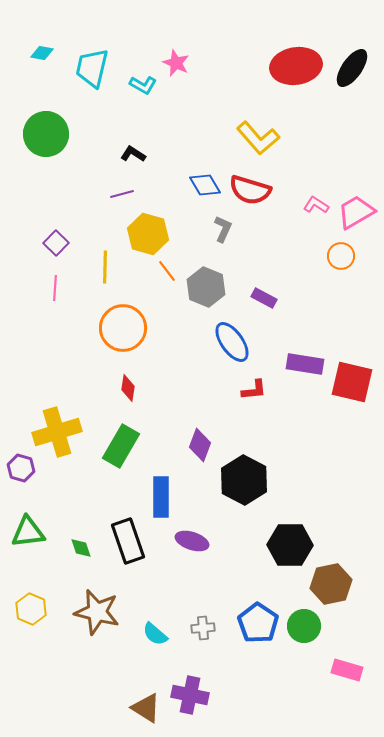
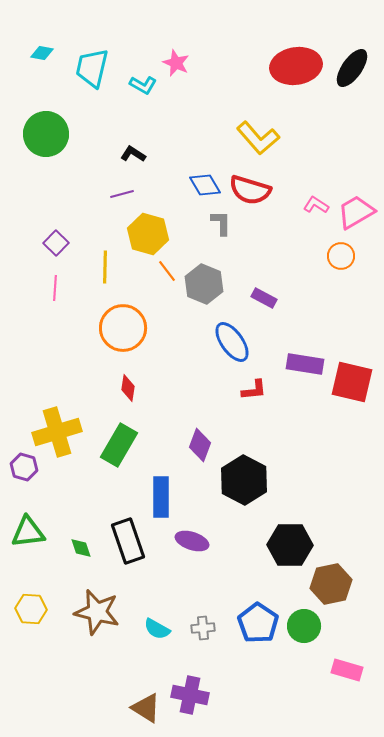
gray L-shape at (223, 229): moved 2 px left, 6 px up; rotated 24 degrees counterclockwise
gray hexagon at (206, 287): moved 2 px left, 3 px up
green rectangle at (121, 446): moved 2 px left, 1 px up
purple hexagon at (21, 468): moved 3 px right, 1 px up
yellow hexagon at (31, 609): rotated 20 degrees counterclockwise
cyan semicircle at (155, 634): moved 2 px right, 5 px up; rotated 12 degrees counterclockwise
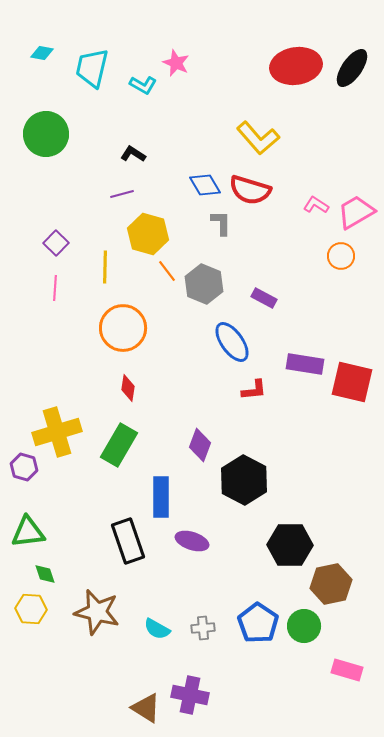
green diamond at (81, 548): moved 36 px left, 26 px down
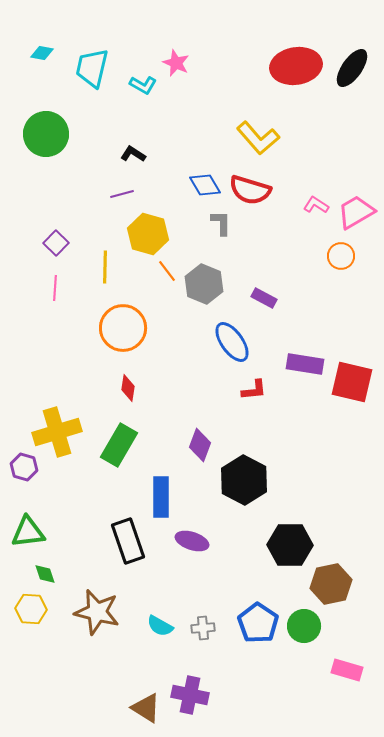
cyan semicircle at (157, 629): moved 3 px right, 3 px up
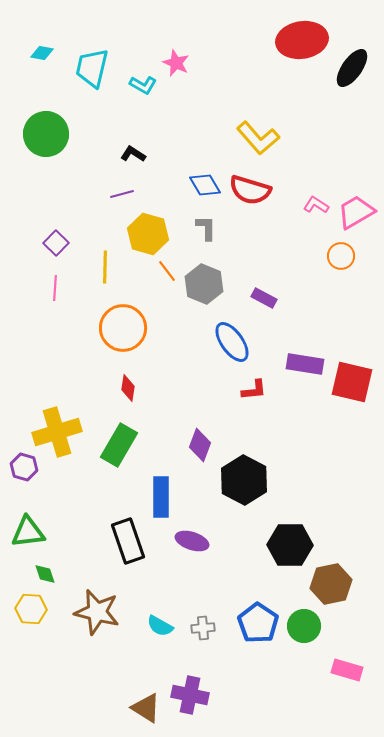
red ellipse at (296, 66): moved 6 px right, 26 px up
gray L-shape at (221, 223): moved 15 px left, 5 px down
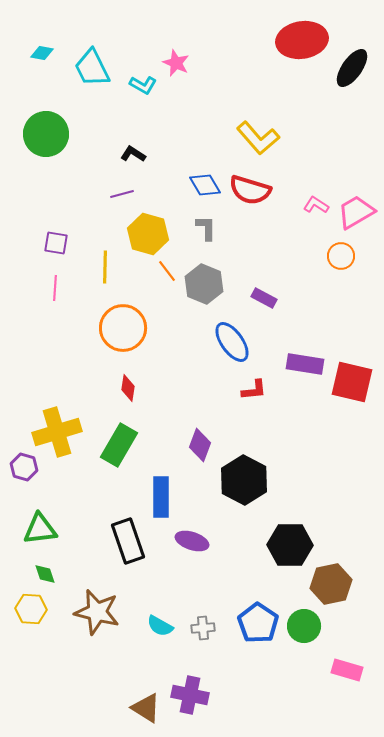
cyan trapezoid at (92, 68): rotated 39 degrees counterclockwise
purple square at (56, 243): rotated 35 degrees counterclockwise
green triangle at (28, 532): moved 12 px right, 3 px up
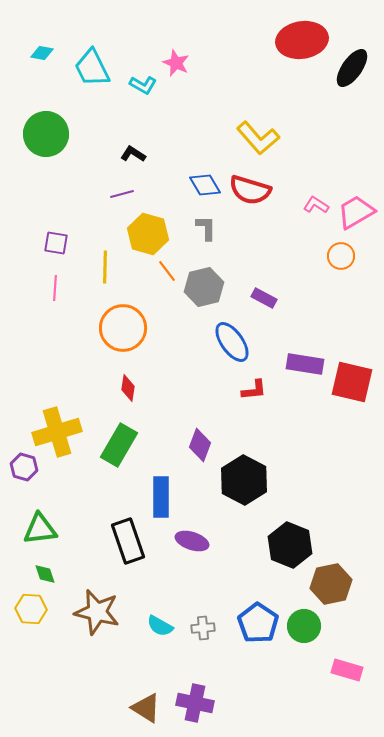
gray hexagon at (204, 284): moved 3 px down; rotated 24 degrees clockwise
black hexagon at (290, 545): rotated 21 degrees clockwise
purple cross at (190, 695): moved 5 px right, 8 px down
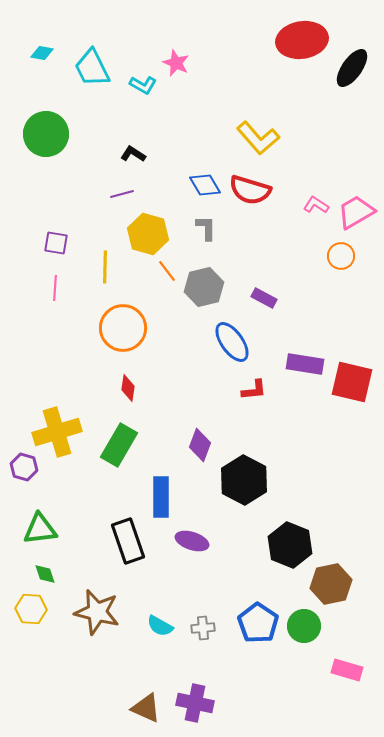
brown triangle at (146, 708): rotated 8 degrees counterclockwise
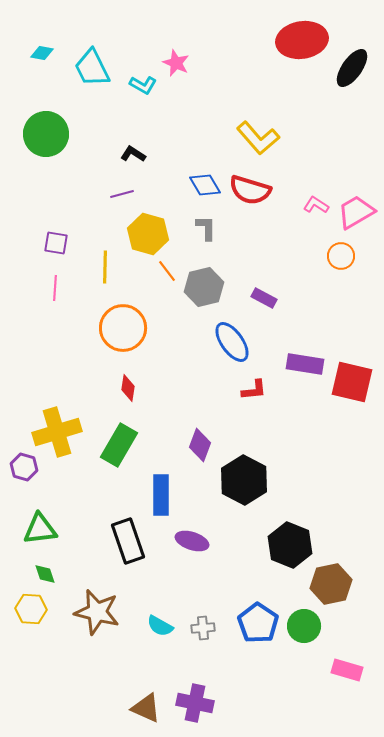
blue rectangle at (161, 497): moved 2 px up
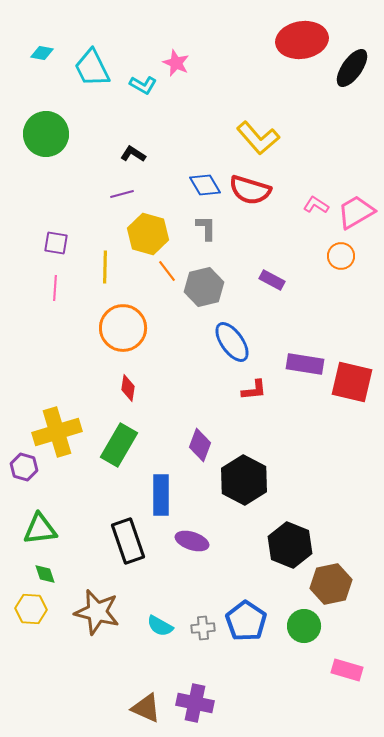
purple rectangle at (264, 298): moved 8 px right, 18 px up
blue pentagon at (258, 623): moved 12 px left, 2 px up
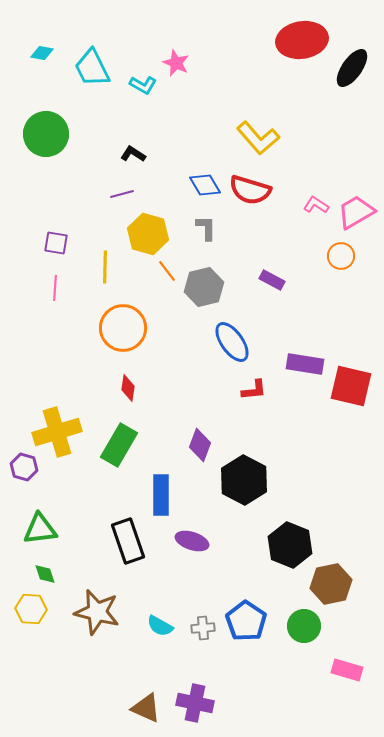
red square at (352, 382): moved 1 px left, 4 px down
